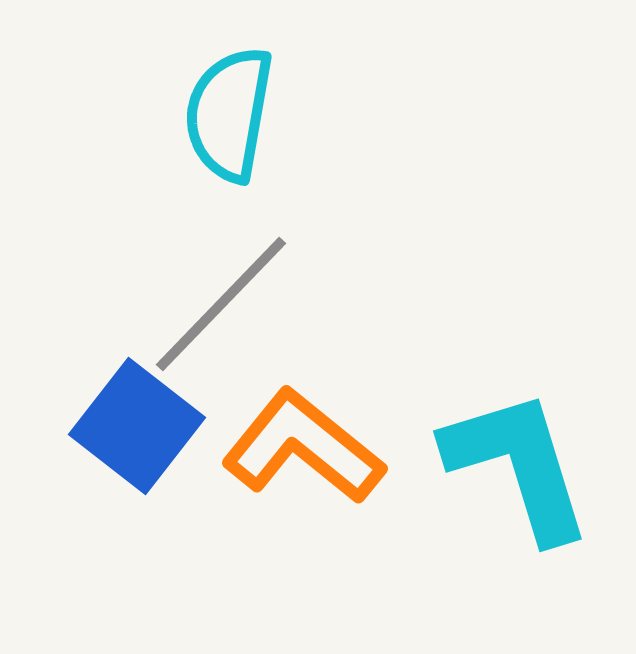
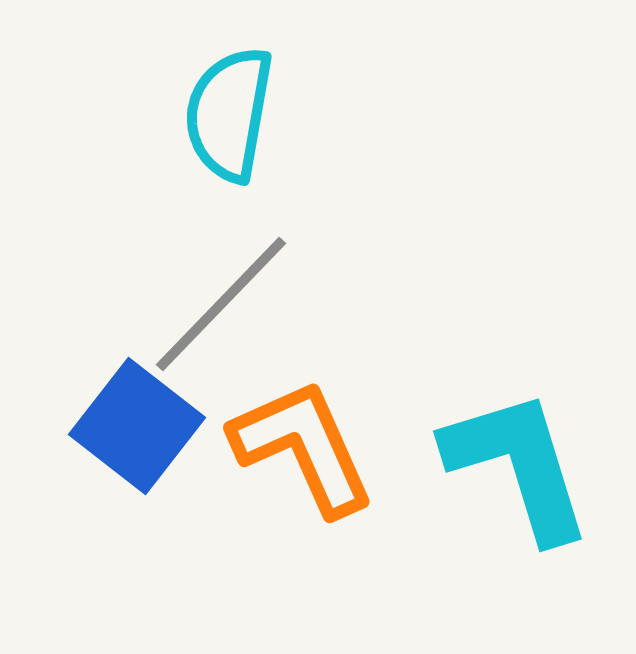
orange L-shape: rotated 27 degrees clockwise
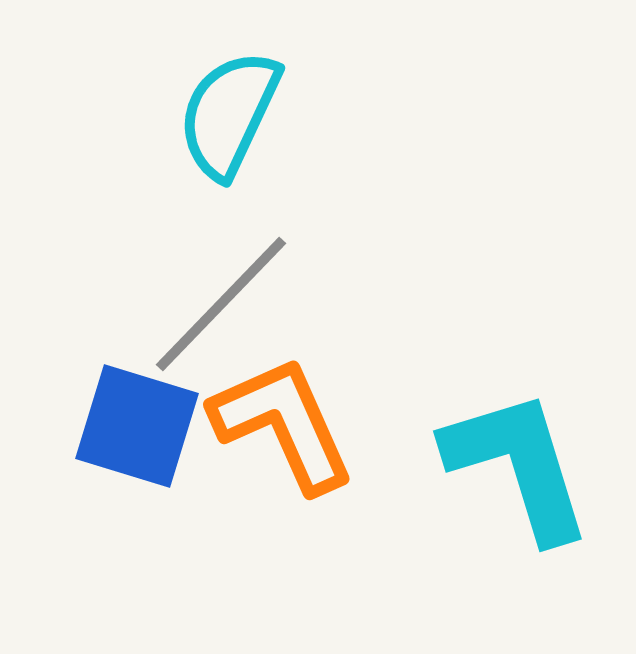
cyan semicircle: rotated 15 degrees clockwise
blue square: rotated 21 degrees counterclockwise
orange L-shape: moved 20 px left, 23 px up
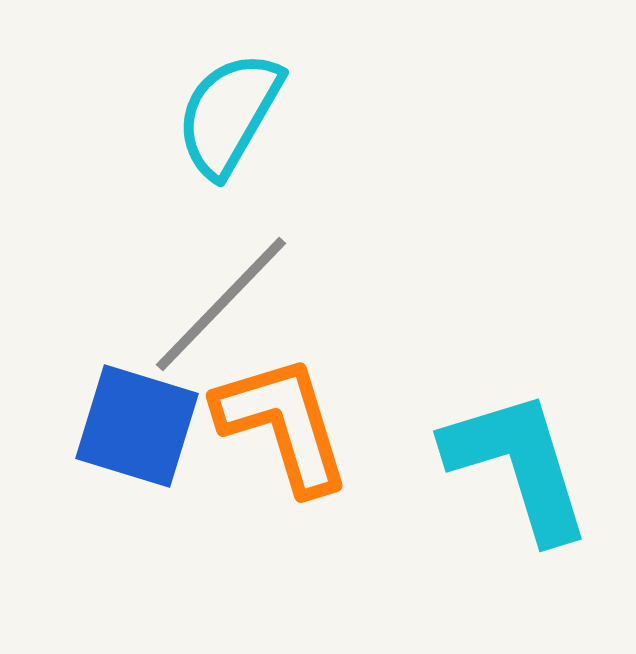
cyan semicircle: rotated 5 degrees clockwise
orange L-shape: rotated 7 degrees clockwise
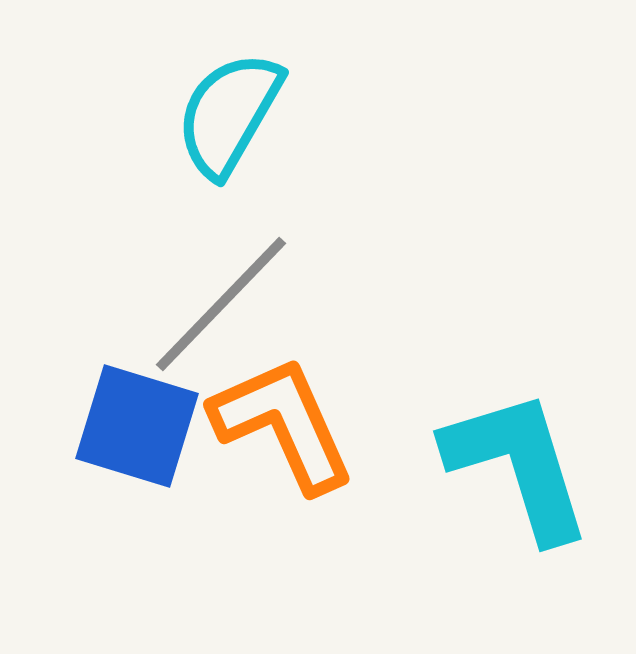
orange L-shape: rotated 7 degrees counterclockwise
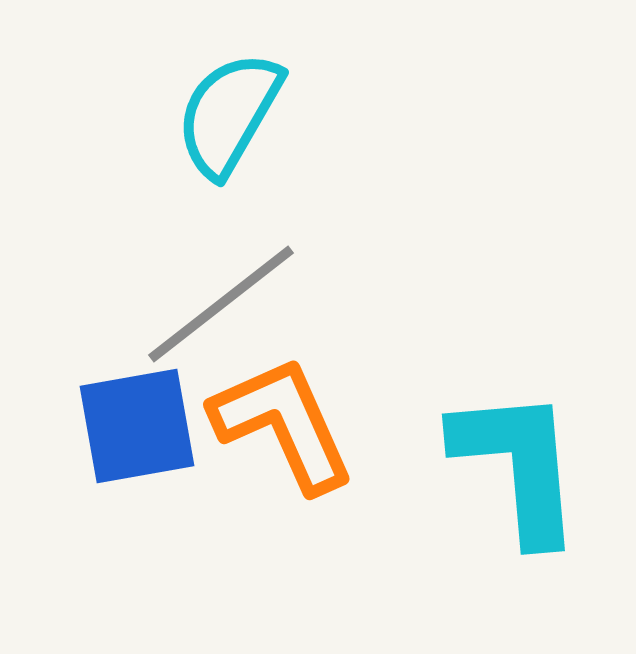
gray line: rotated 8 degrees clockwise
blue square: rotated 27 degrees counterclockwise
cyan L-shape: rotated 12 degrees clockwise
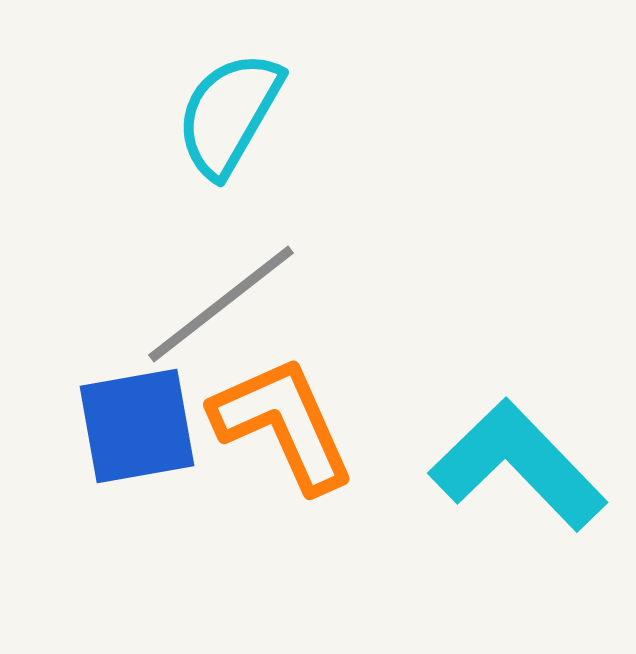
cyan L-shape: rotated 39 degrees counterclockwise
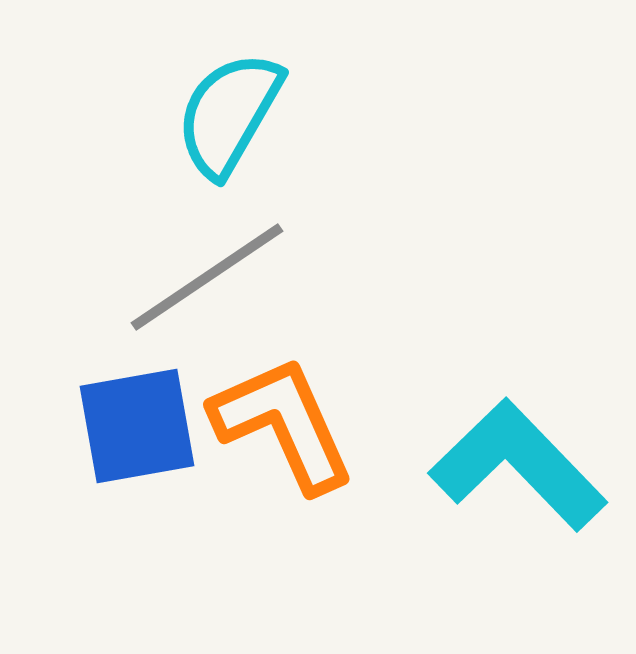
gray line: moved 14 px left, 27 px up; rotated 4 degrees clockwise
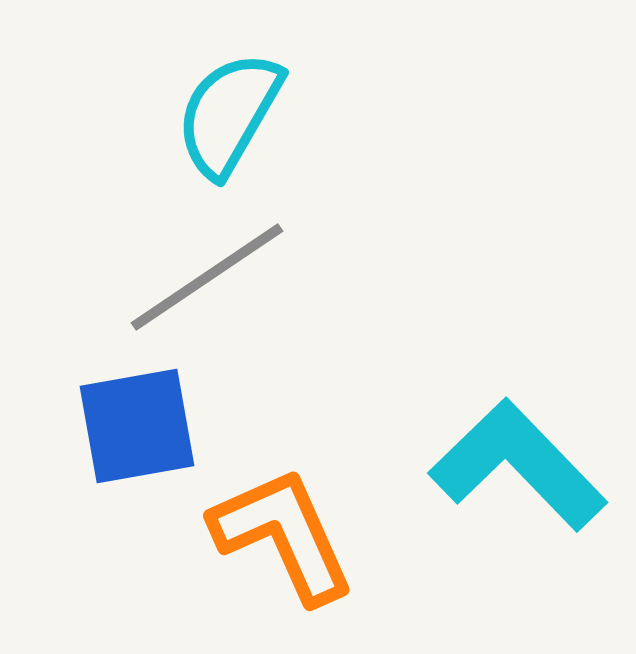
orange L-shape: moved 111 px down
